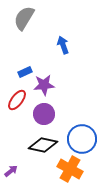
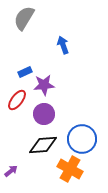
black diamond: rotated 16 degrees counterclockwise
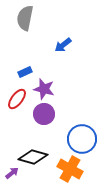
gray semicircle: moved 1 px right; rotated 20 degrees counterclockwise
blue arrow: rotated 108 degrees counterclockwise
purple star: moved 4 px down; rotated 20 degrees clockwise
red ellipse: moved 1 px up
black diamond: moved 10 px left, 12 px down; rotated 20 degrees clockwise
purple arrow: moved 1 px right, 2 px down
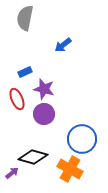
red ellipse: rotated 60 degrees counterclockwise
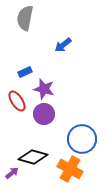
red ellipse: moved 2 px down; rotated 10 degrees counterclockwise
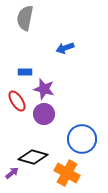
blue arrow: moved 2 px right, 3 px down; rotated 18 degrees clockwise
blue rectangle: rotated 24 degrees clockwise
orange cross: moved 3 px left, 4 px down
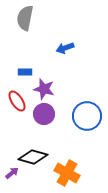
blue circle: moved 5 px right, 23 px up
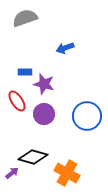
gray semicircle: rotated 60 degrees clockwise
purple star: moved 5 px up
